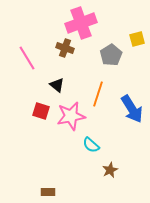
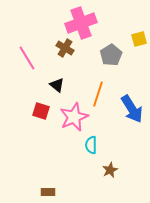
yellow square: moved 2 px right
brown cross: rotated 12 degrees clockwise
pink star: moved 3 px right, 1 px down; rotated 12 degrees counterclockwise
cyan semicircle: rotated 48 degrees clockwise
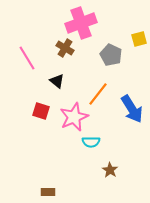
gray pentagon: rotated 15 degrees counterclockwise
black triangle: moved 4 px up
orange line: rotated 20 degrees clockwise
cyan semicircle: moved 3 px up; rotated 90 degrees counterclockwise
brown star: rotated 14 degrees counterclockwise
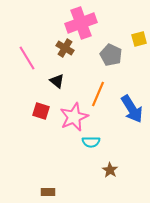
orange line: rotated 15 degrees counterclockwise
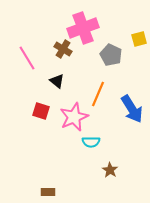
pink cross: moved 2 px right, 5 px down
brown cross: moved 2 px left, 1 px down
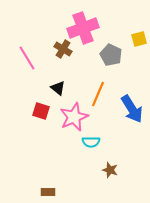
black triangle: moved 1 px right, 7 px down
brown star: rotated 14 degrees counterclockwise
